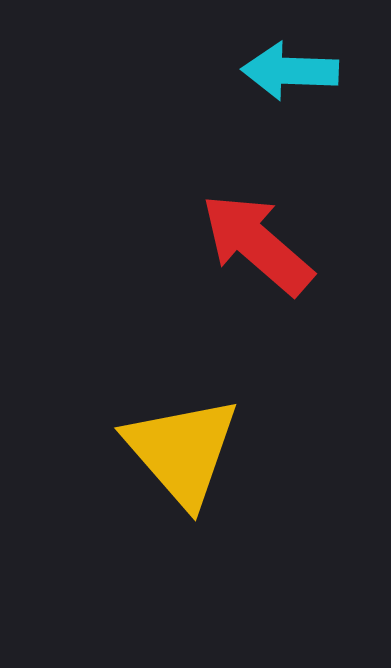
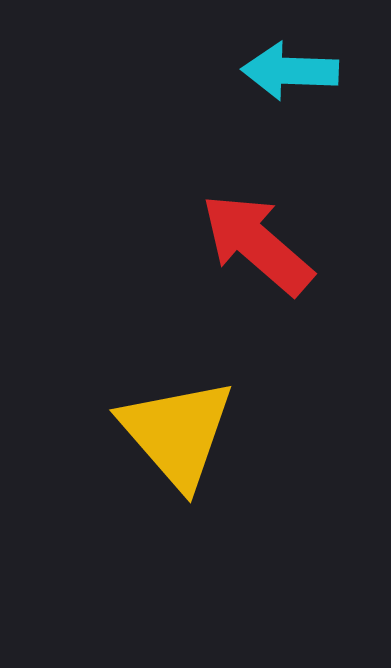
yellow triangle: moved 5 px left, 18 px up
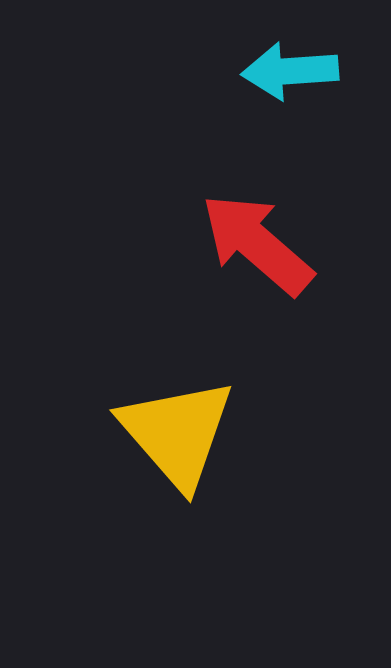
cyan arrow: rotated 6 degrees counterclockwise
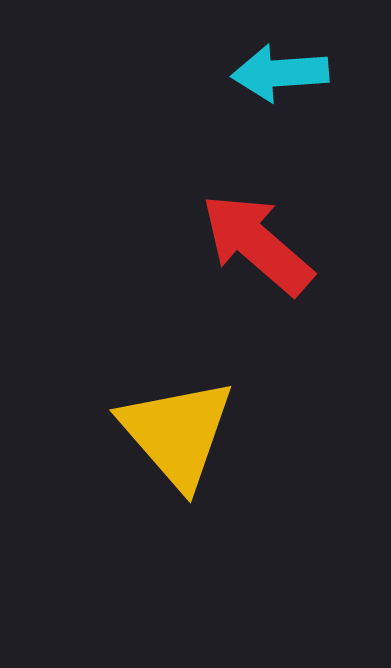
cyan arrow: moved 10 px left, 2 px down
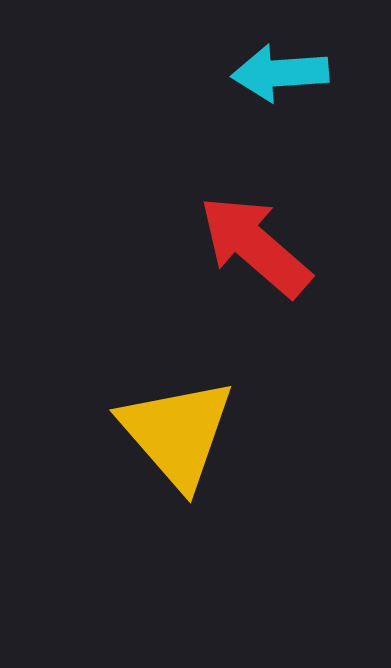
red arrow: moved 2 px left, 2 px down
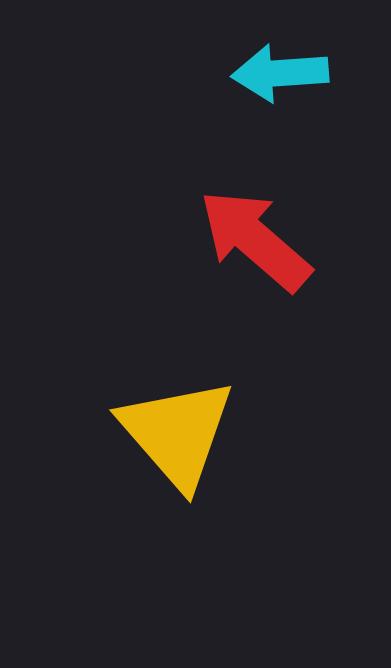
red arrow: moved 6 px up
